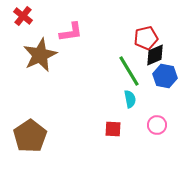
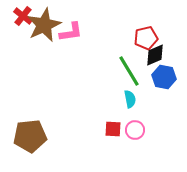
brown star: moved 4 px right, 30 px up
blue hexagon: moved 1 px left, 1 px down
pink circle: moved 22 px left, 5 px down
brown pentagon: rotated 28 degrees clockwise
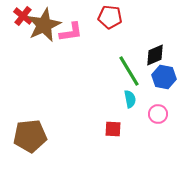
red pentagon: moved 36 px left, 21 px up; rotated 20 degrees clockwise
pink circle: moved 23 px right, 16 px up
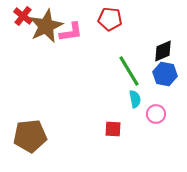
red pentagon: moved 2 px down
brown star: moved 2 px right, 1 px down
black diamond: moved 8 px right, 4 px up
blue hexagon: moved 1 px right, 3 px up
cyan semicircle: moved 5 px right
pink circle: moved 2 px left
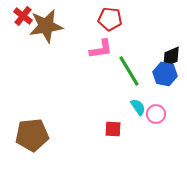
brown star: rotated 16 degrees clockwise
pink L-shape: moved 30 px right, 17 px down
black diamond: moved 8 px right, 6 px down
cyan semicircle: moved 3 px right, 8 px down; rotated 24 degrees counterclockwise
brown pentagon: moved 2 px right, 1 px up
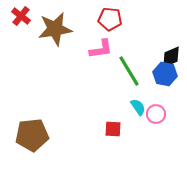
red cross: moved 2 px left
brown star: moved 9 px right, 3 px down
